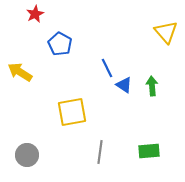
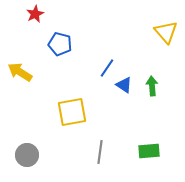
blue pentagon: rotated 15 degrees counterclockwise
blue line: rotated 60 degrees clockwise
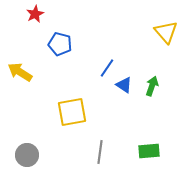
green arrow: rotated 24 degrees clockwise
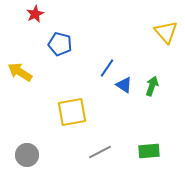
gray line: rotated 55 degrees clockwise
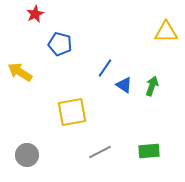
yellow triangle: rotated 50 degrees counterclockwise
blue line: moved 2 px left
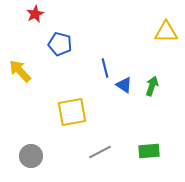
blue line: rotated 48 degrees counterclockwise
yellow arrow: moved 1 px up; rotated 15 degrees clockwise
gray circle: moved 4 px right, 1 px down
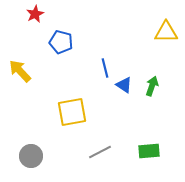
blue pentagon: moved 1 px right, 2 px up
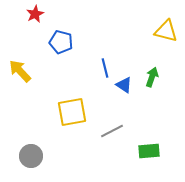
yellow triangle: moved 1 px up; rotated 15 degrees clockwise
green arrow: moved 9 px up
gray line: moved 12 px right, 21 px up
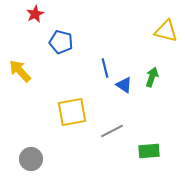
gray circle: moved 3 px down
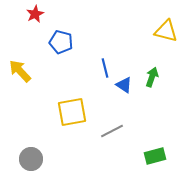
green rectangle: moved 6 px right, 5 px down; rotated 10 degrees counterclockwise
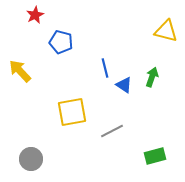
red star: moved 1 px down
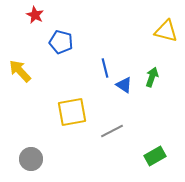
red star: rotated 18 degrees counterclockwise
green rectangle: rotated 15 degrees counterclockwise
